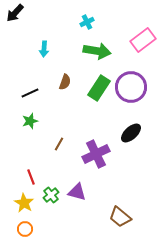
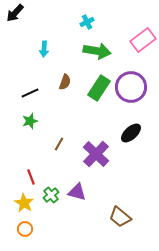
purple cross: rotated 20 degrees counterclockwise
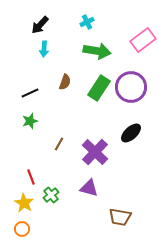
black arrow: moved 25 px right, 12 px down
purple cross: moved 1 px left, 2 px up
purple triangle: moved 12 px right, 4 px up
brown trapezoid: rotated 30 degrees counterclockwise
orange circle: moved 3 px left
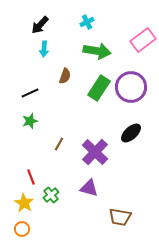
brown semicircle: moved 6 px up
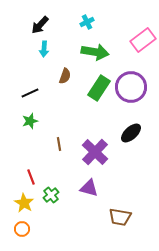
green arrow: moved 2 px left, 1 px down
brown line: rotated 40 degrees counterclockwise
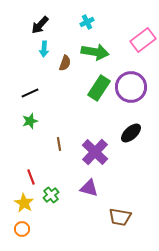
brown semicircle: moved 13 px up
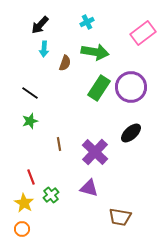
pink rectangle: moved 7 px up
black line: rotated 60 degrees clockwise
